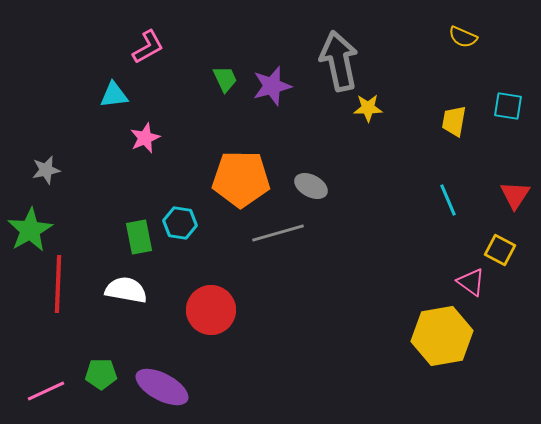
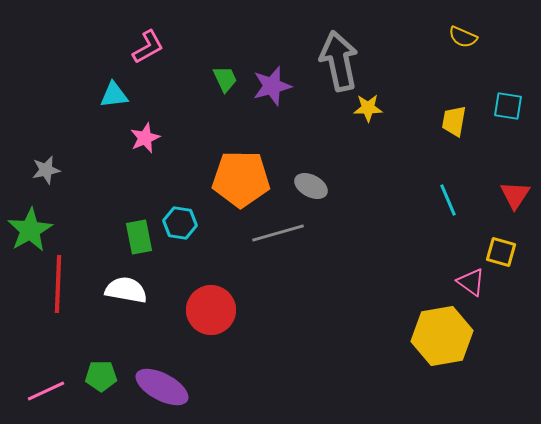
yellow square: moved 1 px right, 2 px down; rotated 12 degrees counterclockwise
green pentagon: moved 2 px down
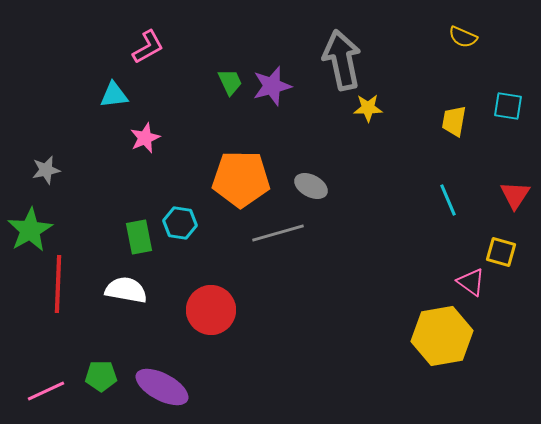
gray arrow: moved 3 px right, 1 px up
green trapezoid: moved 5 px right, 3 px down
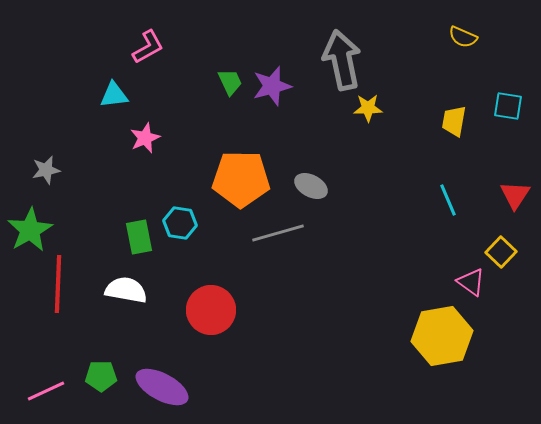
yellow square: rotated 28 degrees clockwise
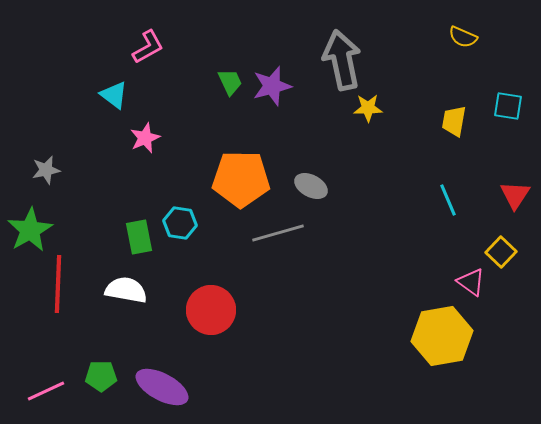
cyan triangle: rotated 44 degrees clockwise
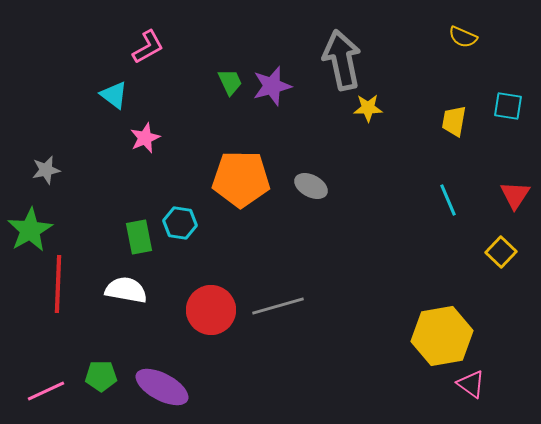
gray line: moved 73 px down
pink triangle: moved 102 px down
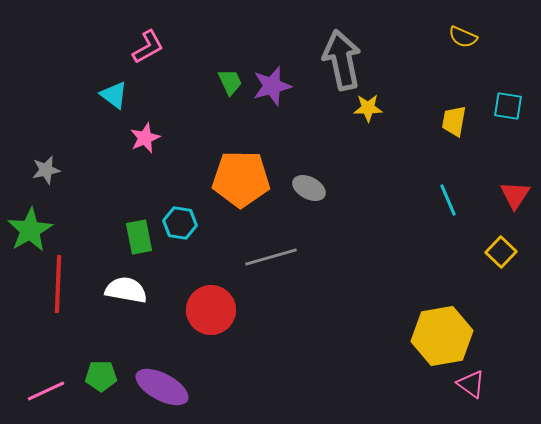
gray ellipse: moved 2 px left, 2 px down
gray line: moved 7 px left, 49 px up
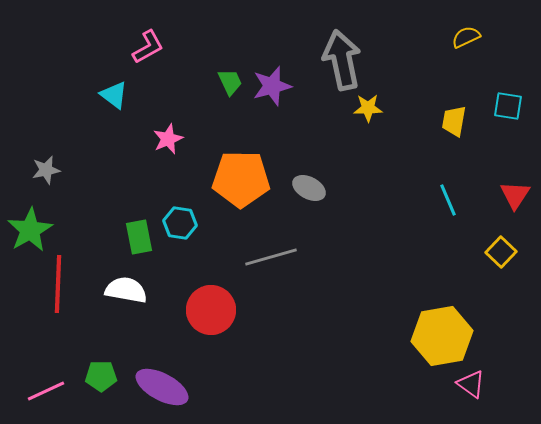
yellow semicircle: moved 3 px right; rotated 132 degrees clockwise
pink star: moved 23 px right, 1 px down
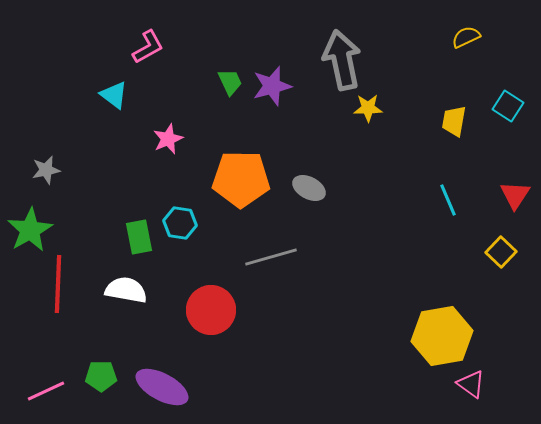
cyan square: rotated 24 degrees clockwise
